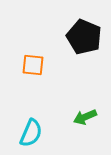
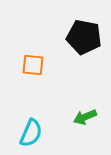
black pentagon: rotated 12 degrees counterclockwise
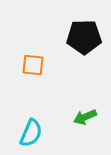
black pentagon: rotated 12 degrees counterclockwise
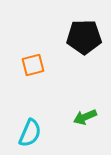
orange square: rotated 20 degrees counterclockwise
cyan semicircle: moved 1 px left
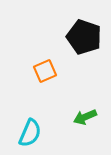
black pentagon: rotated 20 degrees clockwise
orange square: moved 12 px right, 6 px down; rotated 10 degrees counterclockwise
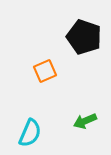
green arrow: moved 4 px down
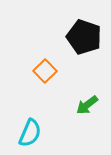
orange square: rotated 20 degrees counterclockwise
green arrow: moved 2 px right, 16 px up; rotated 15 degrees counterclockwise
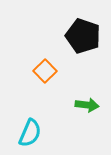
black pentagon: moved 1 px left, 1 px up
green arrow: rotated 135 degrees counterclockwise
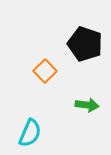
black pentagon: moved 2 px right, 8 px down
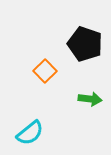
green arrow: moved 3 px right, 6 px up
cyan semicircle: rotated 28 degrees clockwise
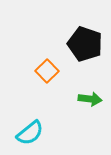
orange square: moved 2 px right
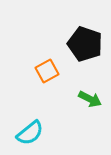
orange square: rotated 15 degrees clockwise
green arrow: rotated 20 degrees clockwise
